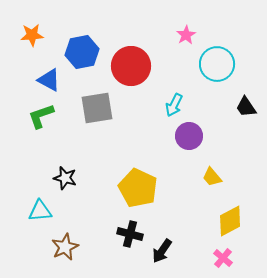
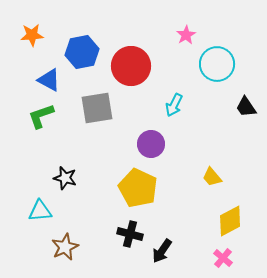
purple circle: moved 38 px left, 8 px down
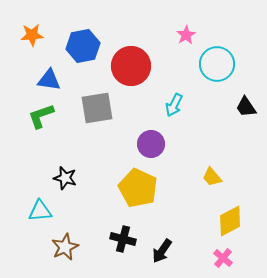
blue hexagon: moved 1 px right, 6 px up
blue triangle: rotated 20 degrees counterclockwise
black cross: moved 7 px left, 5 px down
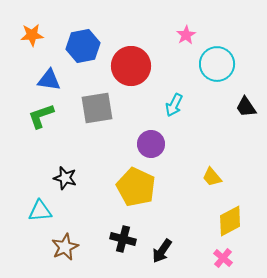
yellow pentagon: moved 2 px left, 1 px up
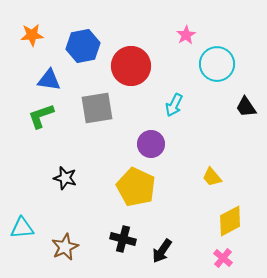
cyan triangle: moved 18 px left, 17 px down
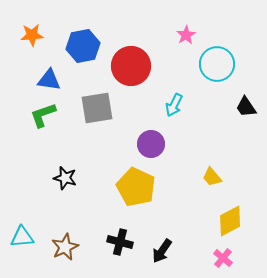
green L-shape: moved 2 px right, 1 px up
cyan triangle: moved 9 px down
black cross: moved 3 px left, 3 px down
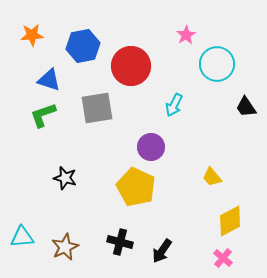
blue triangle: rotated 10 degrees clockwise
purple circle: moved 3 px down
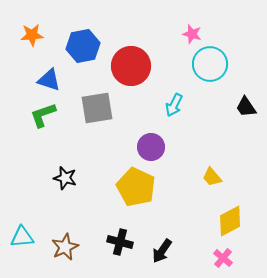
pink star: moved 6 px right, 1 px up; rotated 24 degrees counterclockwise
cyan circle: moved 7 px left
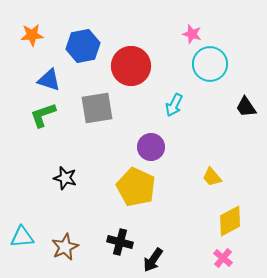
black arrow: moved 9 px left, 9 px down
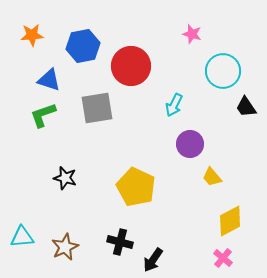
cyan circle: moved 13 px right, 7 px down
purple circle: moved 39 px right, 3 px up
